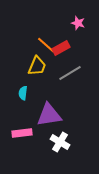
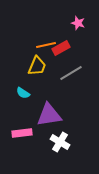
orange line: rotated 54 degrees counterclockwise
gray line: moved 1 px right
cyan semicircle: rotated 64 degrees counterclockwise
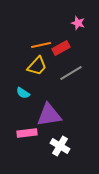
orange line: moved 5 px left
yellow trapezoid: rotated 20 degrees clockwise
pink rectangle: moved 5 px right
white cross: moved 4 px down
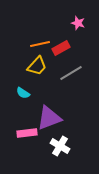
orange line: moved 1 px left, 1 px up
purple triangle: moved 3 px down; rotated 12 degrees counterclockwise
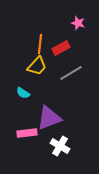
orange line: rotated 72 degrees counterclockwise
